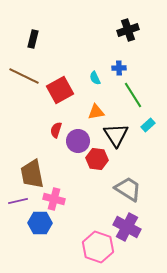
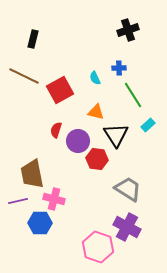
orange triangle: rotated 24 degrees clockwise
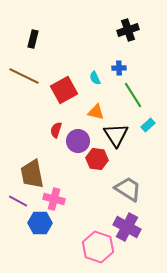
red square: moved 4 px right
purple line: rotated 42 degrees clockwise
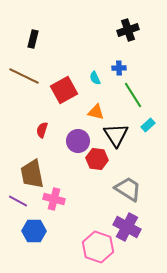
red semicircle: moved 14 px left
blue hexagon: moved 6 px left, 8 px down
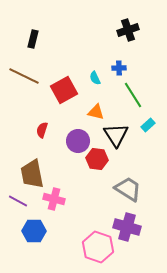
purple cross: rotated 12 degrees counterclockwise
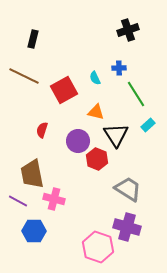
green line: moved 3 px right, 1 px up
red hexagon: rotated 15 degrees clockwise
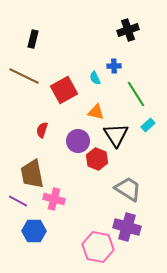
blue cross: moved 5 px left, 2 px up
pink hexagon: rotated 8 degrees counterclockwise
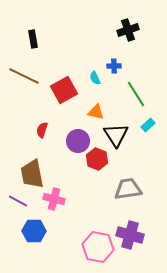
black rectangle: rotated 24 degrees counterclockwise
gray trapezoid: rotated 40 degrees counterclockwise
purple cross: moved 3 px right, 8 px down
